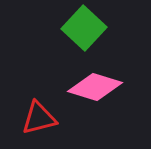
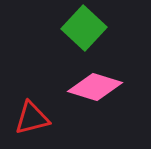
red triangle: moved 7 px left
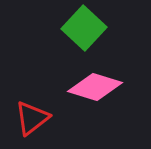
red triangle: rotated 24 degrees counterclockwise
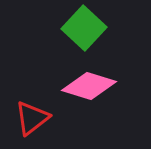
pink diamond: moved 6 px left, 1 px up
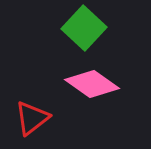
pink diamond: moved 3 px right, 2 px up; rotated 18 degrees clockwise
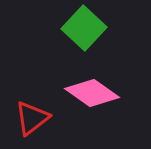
pink diamond: moved 9 px down
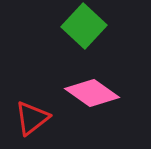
green square: moved 2 px up
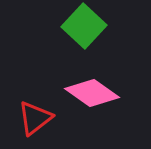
red triangle: moved 3 px right
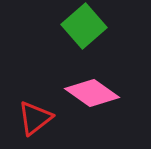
green square: rotated 6 degrees clockwise
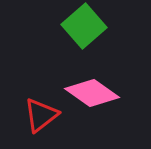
red triangle: moved 6 px right, 3 px up
